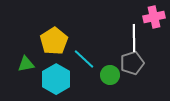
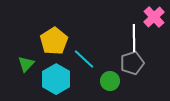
pink cross: rotated 30 degrees counterclockwise
green triangle: rotated 36 degrees counterclockwise
green circle: moved 6 px down
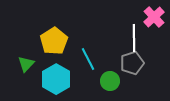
cyan line: moved 4 px right; rotated 20 degrees clockwise
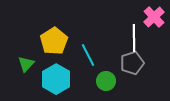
cyan line: moved 4 px up
green circle: moved 4 px left
